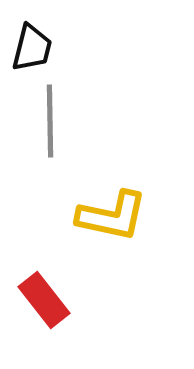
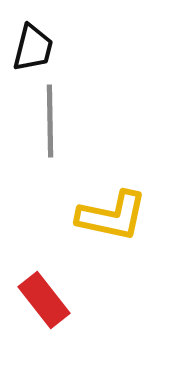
black trapezoid: moved 1 px right
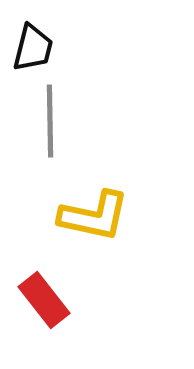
yellow L-shape: moved 18 px left
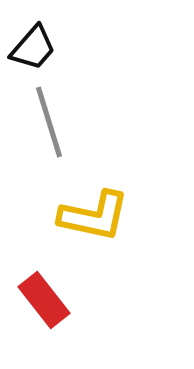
black trapezoid: rotated 27 degrees clockwise
gray line: moved 1 px left, 1 px down; rotated 16 degrees counterclockwise
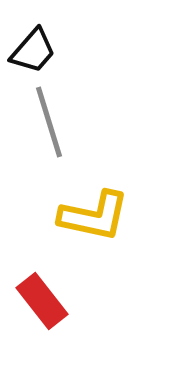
black trapezoid: moved 3 px down
red rectangle: moved 2 px left, 1 px down
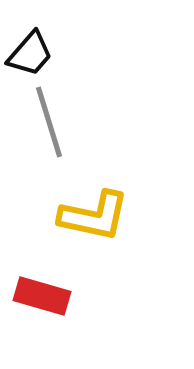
black trapezoid: moved 3 px left, 3 px down
red rectangle: moved 5 px up; rotated 36 degrees counterclockwise
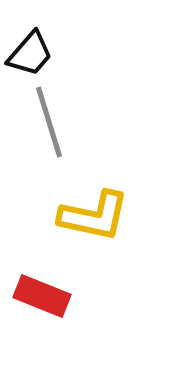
red rectangle: rotated 6 degrees clockwise
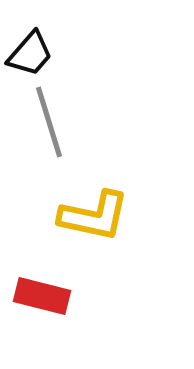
red rectangle: rotated 8 degrees counterclockwise
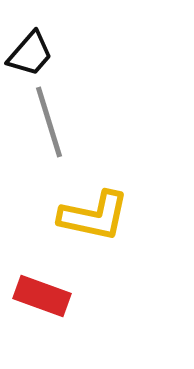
red rectangle: rotated 6 degrees clockwise
